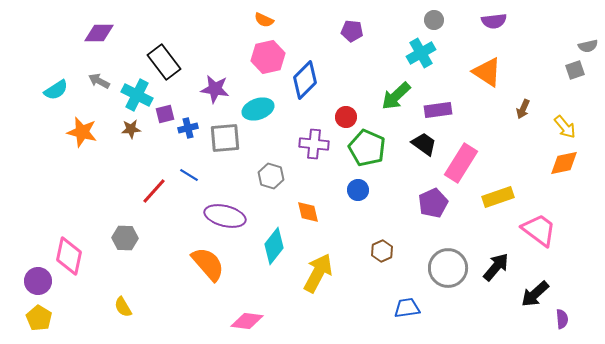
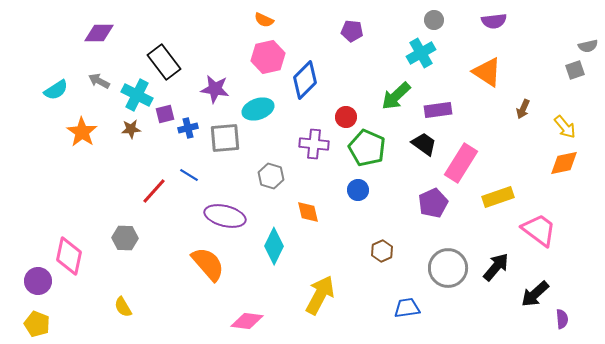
orange star at (82, 132): rotated 20 degrees clockwise
cyan diamond at (274, 246): rotated 12 degrees counterclockwise
yellow arrow at (318, 273): moved 2 px right, 22 px down
yellow pentagon at (39, 318): moved 2 px left, 6 px down; rotated 10 degrees counterclockwise
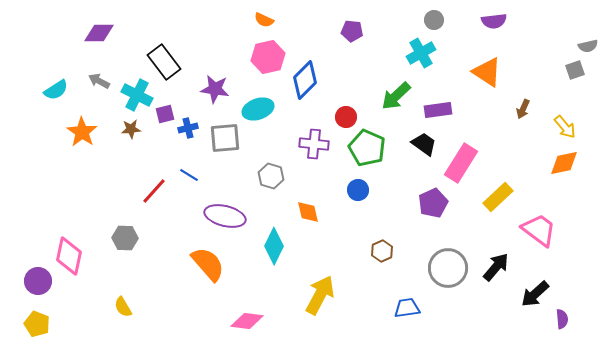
yellow rectangle at (498, 197): rotated 24 degrees counterclockwise
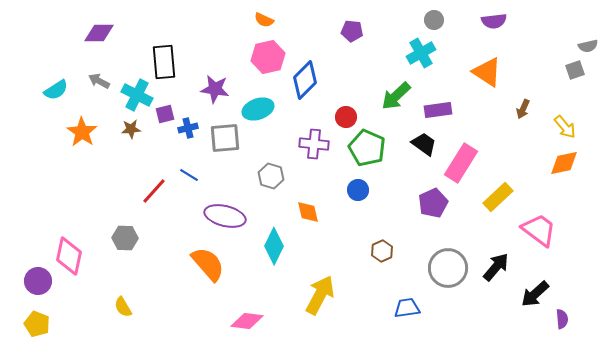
black rectangle at (164, 62): rotated 32 degrees clockwise
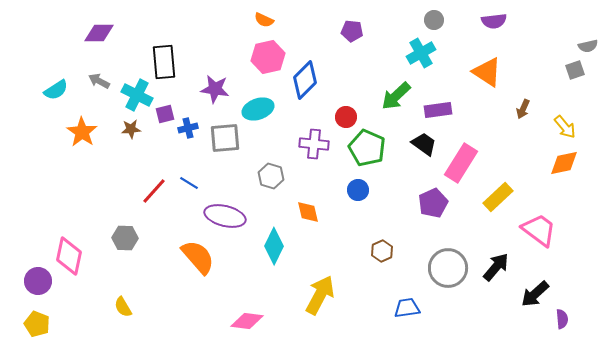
blue line at (189, 175): moved 8 px down
orange semicircle at (208, 264): moved 10 px left, 7 px up
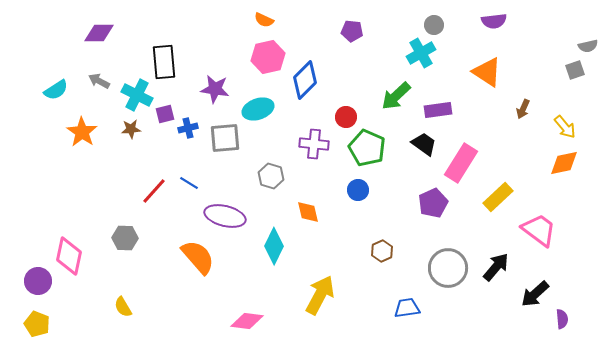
gray circle at (434, 20): moved 5 px down
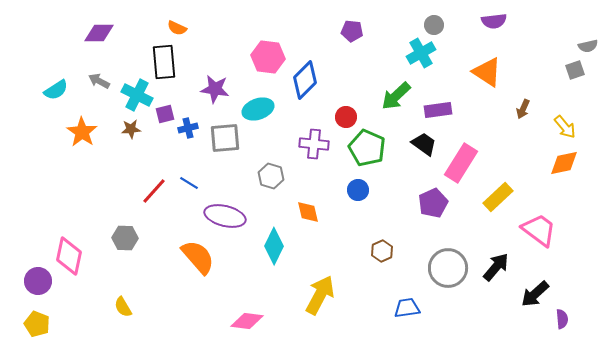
orange semicircle at (264, 20): moved 87 px left, 8 px down
pink hexagon at (268, 57): rotated 20 degrees clockwise
